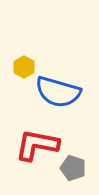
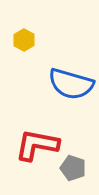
yellow hexagon: moved 27 px up
blue semicircle: moved 13 px right, 8 px up
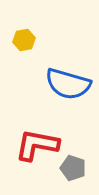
yellow hexagon: rotated 20 degrees clockwise
blue semicircle: moved 3 px left
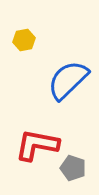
blue semicircle: moved 4 px up; rotated 120 degrees clockwise
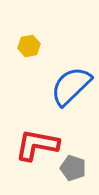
yellow hexagon: moved 5 px right, 6 px down
blue semicircle: moved 3 px right, 6 px down
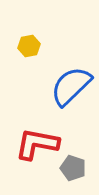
red L-shape: moved 1 px up
